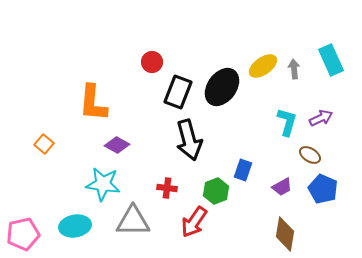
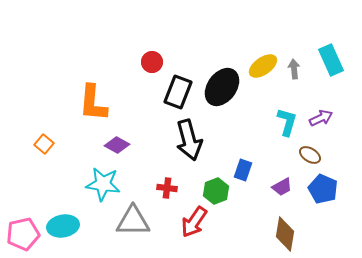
cyan ellipse: moved 12 px left
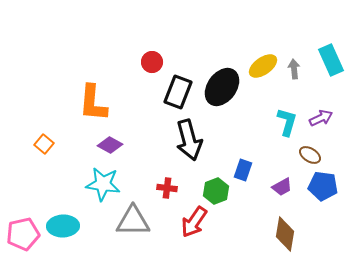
purple diamond: moved 7 px left
blue pentagon: moved 3 px up; rotated 16 degrees counterclockwise
cyan ellipse: rotated 8 degrees clockwise
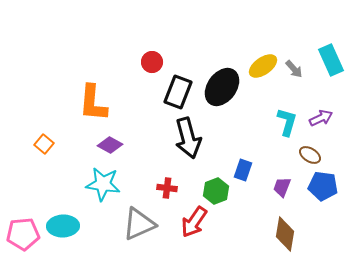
gray arrow: rotated 144 degrees clockwise
black arrow: moved 1 px left, 2 px up
purple trapezoid: rotated 140 degrees clockwise
gray triangle: moved 6 px right, 3 px down; rotated 24 degrees counterclockwise
pink pentagon: rotated 8 degrees clockwise
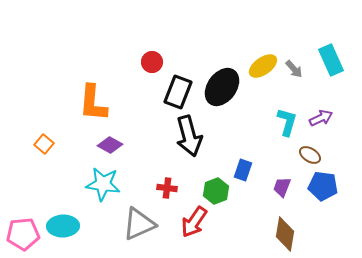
black arrow: moved 1 px right, 2 px up
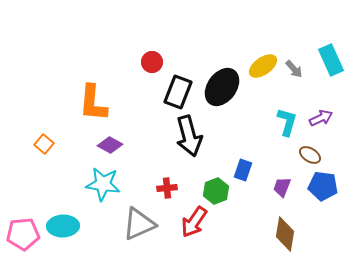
red cross: rotated 12 degrees counterclockwise
